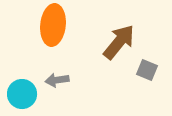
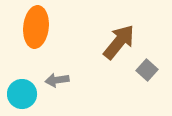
orange ellipse: moved 17 px left, 2 px down
gray square: rotated 20 degrees clockwise
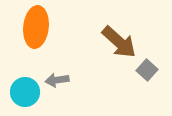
brown arrow: rotated 93 degrees clockwise
cyan circle: moved 3 px right, 2 px up
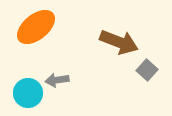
orange ellipse: rotated 45 degrees clockwise
brown arrow: rotated 21 degrees counterclockwise
cyan circle: moved 3 px right, 1 px down
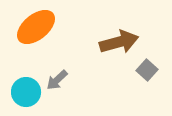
brown arrow: rotated 36 degrees counterclockwise
gray arrow: rotated 35 degrees counterclockwise
cyan circle: moved 2 px left, 1 px up
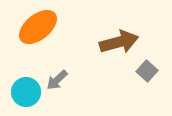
orange ellipse: moved 2 px right
gray square: moved 1 px down
